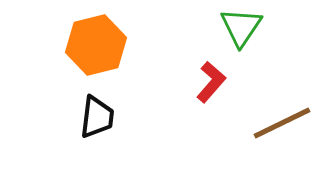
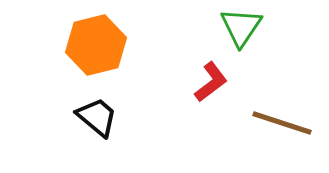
red L-shape: rotated 12 degrees clockwise
black trapezoid: rotated 57 degrees counterclockwise
brown line: rotated 44 degrees clockwise
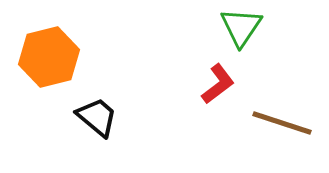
orange hexagon: moved 47 px left, 12 px down
red L-shape: moved 7 px right, 2 px down
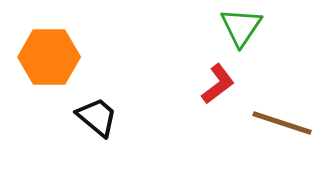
orange hexagon: rotated 14 degrees clockwise
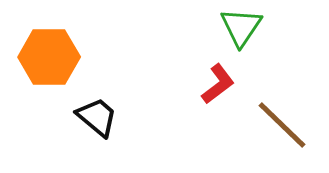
brown line: moved 2 px down; rotated 26 degrees clockwise
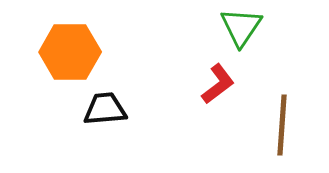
orange hexagon: moved 21 px right, 5 px up
black trapezoid: moved 8 px right, 8 px up; rotated 45 degrees counterclockwise
brown line: rotated 50 degrees clockwise
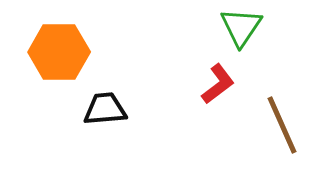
orange hexagon: moved 11 px left
brown line: rotated 28 degrees counterclockwise
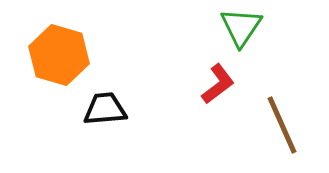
orange hexagon: moved 3 px down; rotated 16 degrees clockwise
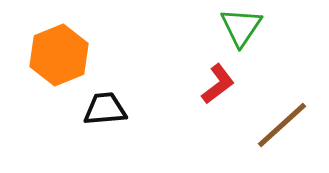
orange hexagon: rotated 22 degrees clockwise
brown line: rotated 72 degrees clockwise
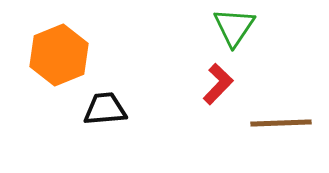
green triangle: moved 7 px left
red L-shape: rotated 9 degrees counterclockwise
brown line: moved 1 px left, 2 px up; rotated 40 degrees clockwise
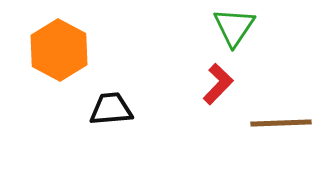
orange hexagon: moved 5 px up; rotated 10 degrees counterclockwise
black trapezoid: moved 6 px right
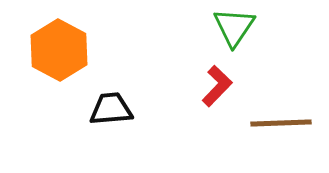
red L-shape: moved 1 px left, 2 px down
